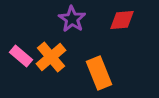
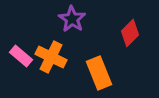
red diamond: moved 8 px right, 13 px down; rotated 40 degrees counterclockwise
orange cross: rotated 24 degrees counterclockwise
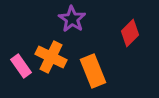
pink rectangle: moved 10 px down; rotated 15 degrees clockwise
orange rectangle: moved 6 px left, 2 px up
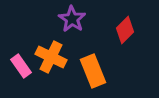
red diamond: moved 5 px left, 3 px up
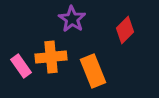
orange cross: rotated 32 degrees counterclockwise
